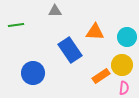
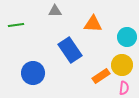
orange triangle: moved 2 px left, 8 px up
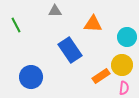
green line: rotated 70 degrees clockwise
blue circle: moved 2 px left, 4 px down
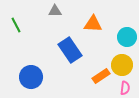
pink semicircle: moved 1 px right
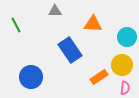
orange rectangle: moved 2 px left, 1 px down
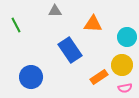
pink semicircle: rotated 72 degrees clockwise
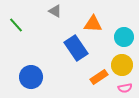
gray triangle: rotated 32 degrees clockwise
green line: rotated 14 degrees counterclockwise
cyan circle: moved 3 px left
blue rectangle: moved 6 px right, 2 px up
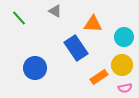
green line: moved 3 px right, 7 px up
blue circle: moved 4 px right, 9 px up
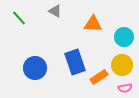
blue rectangle: moved 1 px left, 14 px down; rotated 15 degrees clockwise
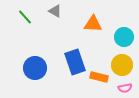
green line: moved 6 px right, 1 px up
orange rectangle: rotated 48 degrees clockwise
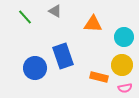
blue rectangle: moved 12 px left, 6 px up
